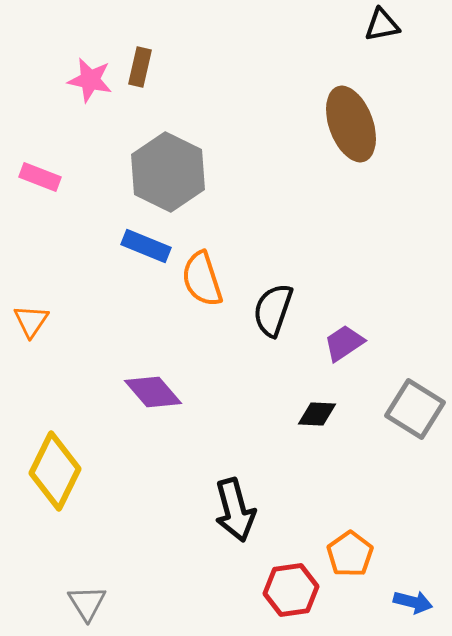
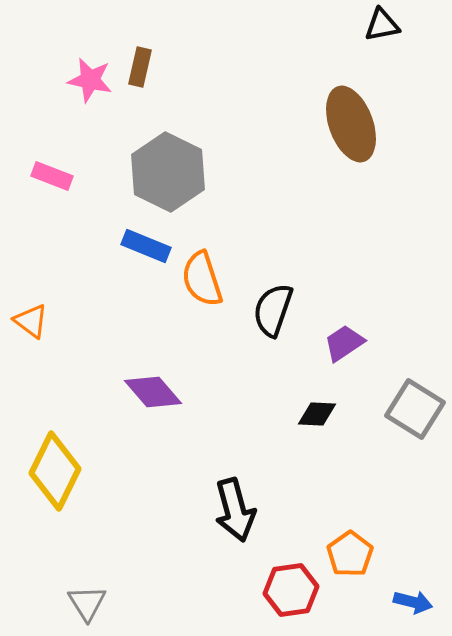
pink rectangle: moved 12 px right, 1 px up
orange triangle: rotated 27 degrees counterclockwise
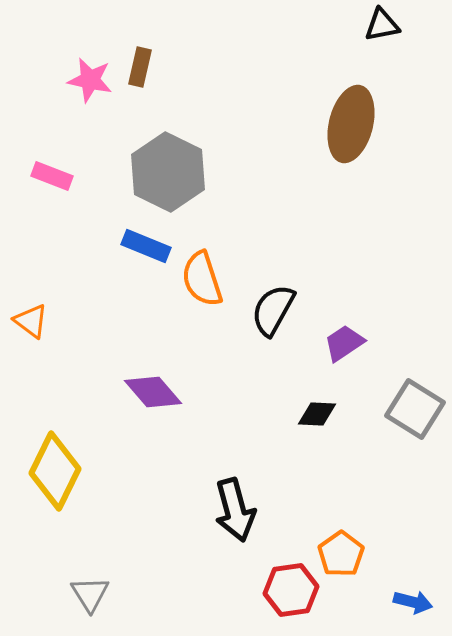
brown ellipse: rotated 34 degrees clockwise
black semicircle: rotated 10 degrees clockwise
orange pentagon: moved 9 px left
gray triangle: moved 3 px right, 9 px up
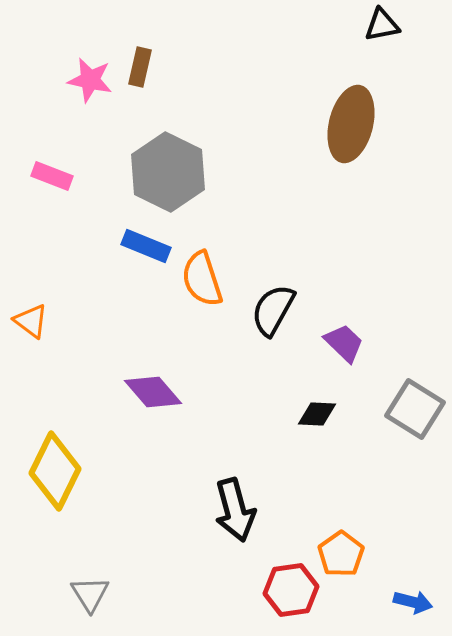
purple trapezoid: rotated 78 degrees clockwise
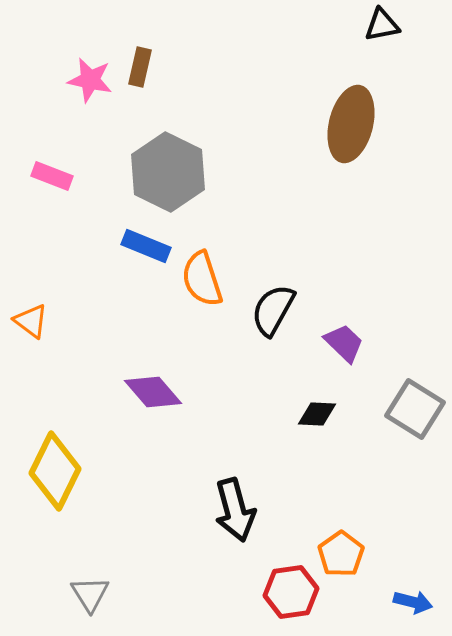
red hexagon: moved 2 px down
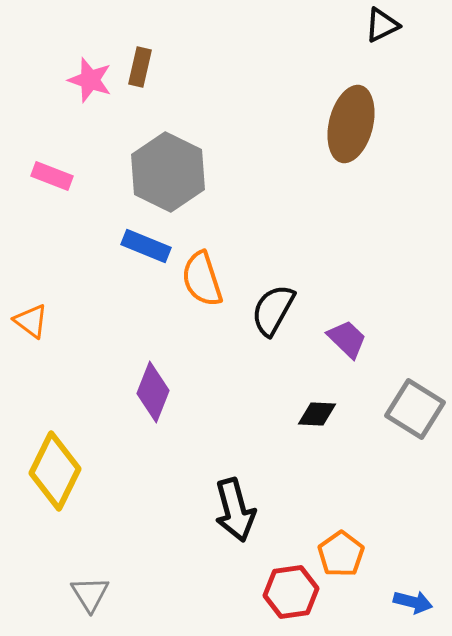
black triangle: rotated 15 degrees counterclockwise
pink star: rotated 6 degrees clockwise
purple trapezoid: moved 3 px right, 4 px up
purple diamond: rotated 62 degrees clockwise
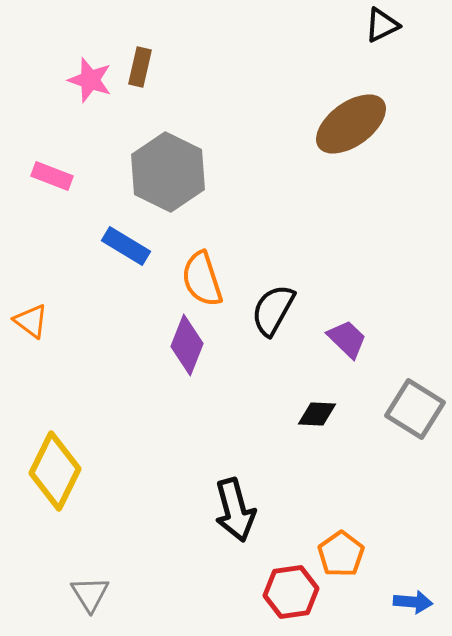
brown ellipse: rotated 40 degrees clockwise
blue rectangle: moved 20 px left; rotated 9 degrees clockwise
purple diamond: moved 34 px right, 47 px up
blue arrow: rotated 9 degrees counterclockwise
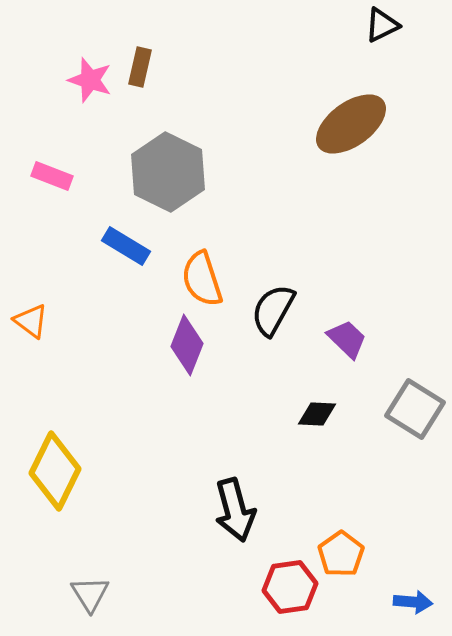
red hexagon: moved 1 px left, 5 px up
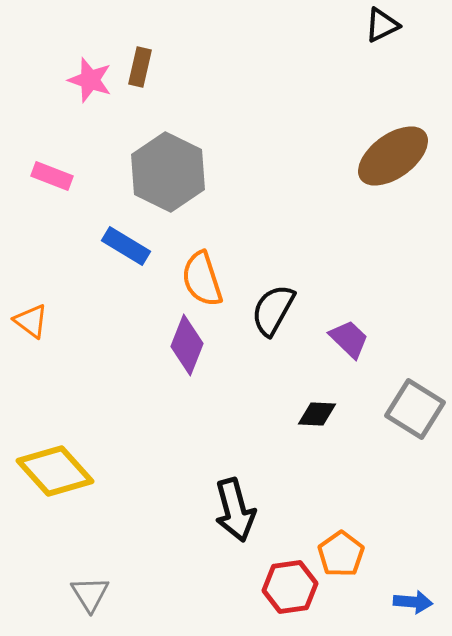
brown ellipse: moved 42 px right, 32 px down
purple trapezoid: moved 2 px right
yellow diamond: rotated 68 degrees counterclockwise
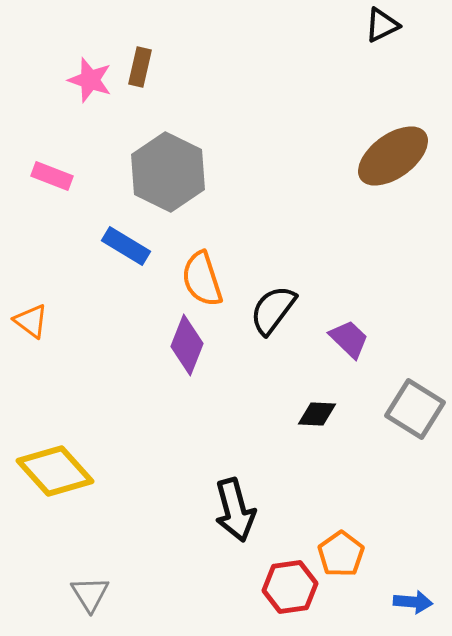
black semicircle: rotated 8 degrees clockwise
